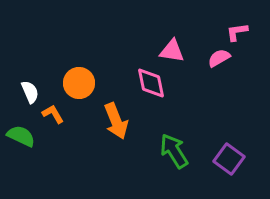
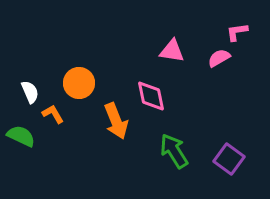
pink diamond: moved 13 px down
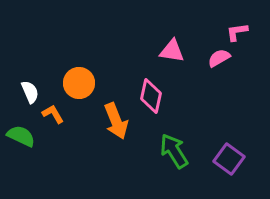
pink diamond: rotated 24 degrees clockwise
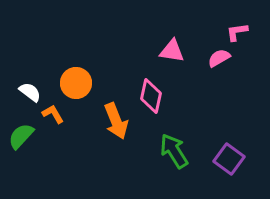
orange circle: moved 3 px left
white semicircle: rotated 30 degrees counterclockwise
green semicircle: rotated 72 degrees counterclockwise
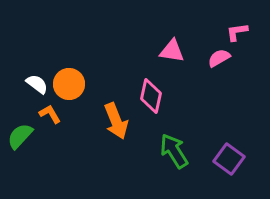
orange circle: moved 7 px left, 1 px down
white semicircle: moved 7 px right, 8 px up
orange L-shape: moved 3 px left
green semicircle: moved 1 px left
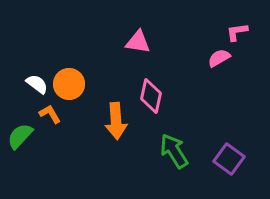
pink triangle: moved 34 px left, 9 px up
orange arrow: rotated 18 degrees clockwise
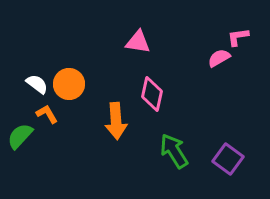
pink L-shape: moved 1 px right, 5 px down
pink diamond: moved 1 px right, 2 px up
orange L-shape: moved 3 px left
purple square: moved 1 px left
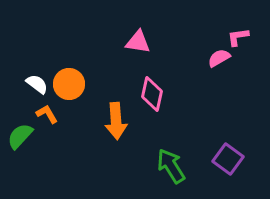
green arrow: moved 3 px left, 15 px down
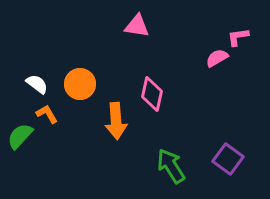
pink triangle: moved 1 px left, 16 px up
pink semicircle: moved 2 px left
orange circle: moved 11 px right
